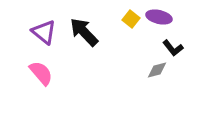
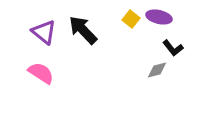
black arrow: moved 1 px left, 2 px up
pink semicircle: rotated 16 degrees counterclockwise
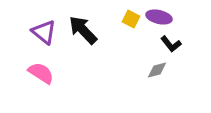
yellow square: rotated 12 degrees counterclockwise
black L-shape: moved 2 px left, 4 px up
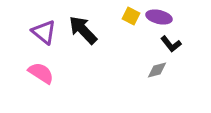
yellow square: moved 3 px up
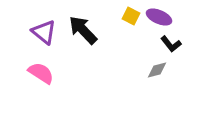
purple ellipse: rotated 10 degrees clockwise
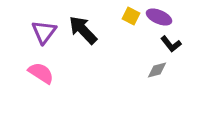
purple triangle: rotated 28 degrees clockwise
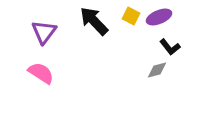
purple ellipse: rotated 45 degrees counterclockwise
black arrow: moved 11 px right, 9 px up
black L-shape: moved 1 px left, 3 px down
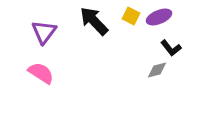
black L-shape: moved 1 px right, 1 px down
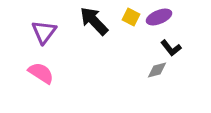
yellow square: moved 1 px down
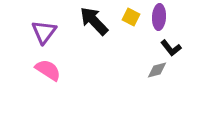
purple ellipse: rotated 65 degrees counterclockwise
pink semicircle: moved 7 px right, 3 px up
